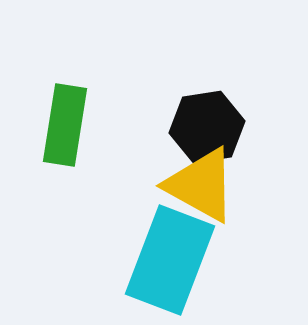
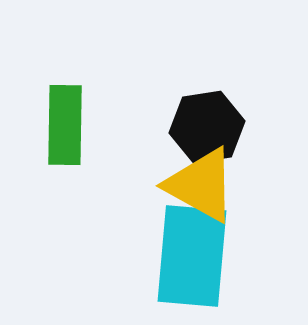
green rectangle: rotated 8 degrees counterclockwise
cyan rectangle: moved 22 px right, 4 px up; rotated 16 degrees counterclockwise
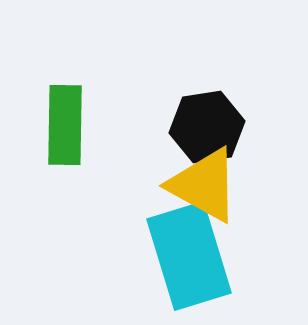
yellow triangle: moved 3 px right
cyan rectangle: moved 3 px left; rotated 22 degrees counterclockwise
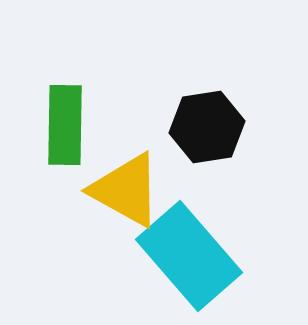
yellow triangle: moved 78 px left, 5 px down
cyan rectangle: rotated 24 degrees counterclockwise
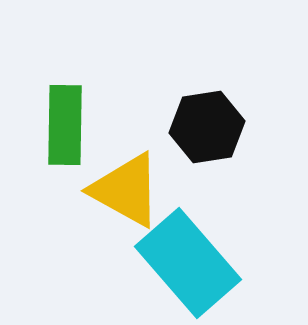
cyan rectangle: moved 1 px left, 7 px down
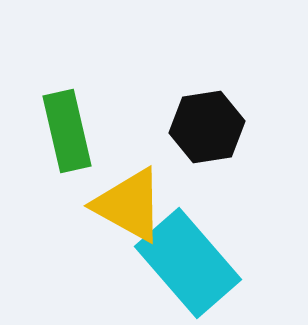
green rectangle: moved 2 px right, 6 px down; rotated 14 degrees counterclockwise
yellow triangle: moved 3 px right, 15 px down
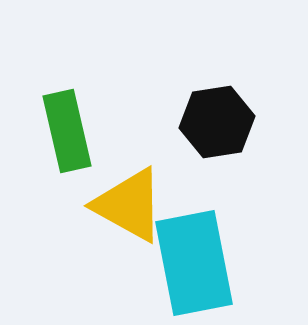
black hexagon: moved 10 px right, 5 px up
cyan rectangle: moved 6 px right; rotated 30 degrees clockwise
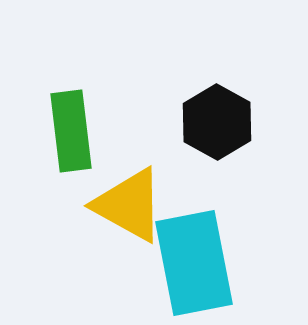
black hexagon: rotated 22 degrees counterclockwise
green rectangle: moved 4 px right; rotated 6 degrees clockwise
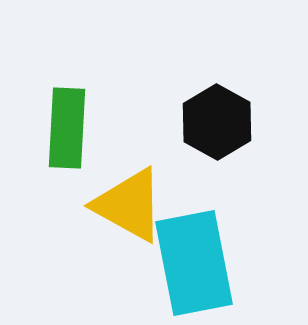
green rectangle: moved 4 px left, 3 px up; rotated 10 degrees clockwise
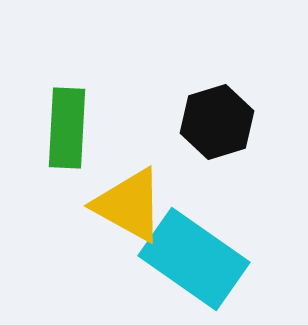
black hexagon: rotated 14 degrees clockwise
cyan rectangle: moved 4 px up; rotated 44 degrees counterclockwise
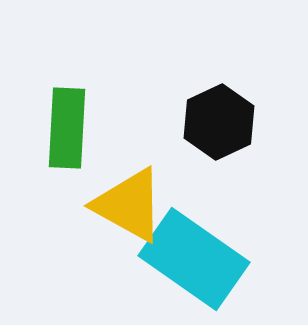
black hexagon: moved 2 px right; rotated 8 degrees counterclockwise
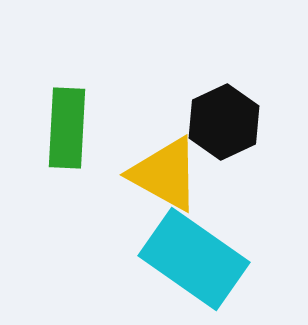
black hexagon: moved 5 px right
yellow triangle: moved 36 px right, 31 px up
